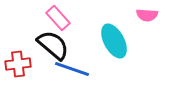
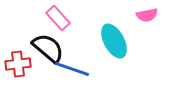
pink semicircle: rotated 15 degrees counterclockwise
black semicircle: moved 5 px left, 3 px down
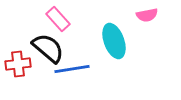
pink rectangle: moved 1 px down
cyan ellipse: rotated 8 degrees clockwise
blue line: rotated 28 degrees counterclockwise
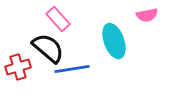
red cross: moved 3 px down; rotated 10 degrees counterclockwise
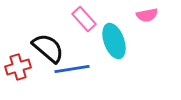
pink rectangle: moved 26 px right
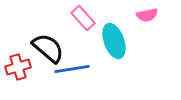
pink rectangle: moved 1 px left, 1 px up
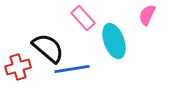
pink semicircle: rotated 125 degrees clockwise
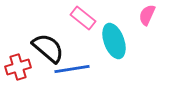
pink rectangle: rotated 10 degrees counterclockwise
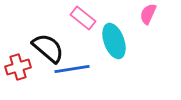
pink semicircle: moved 1 px right, 1 px up
